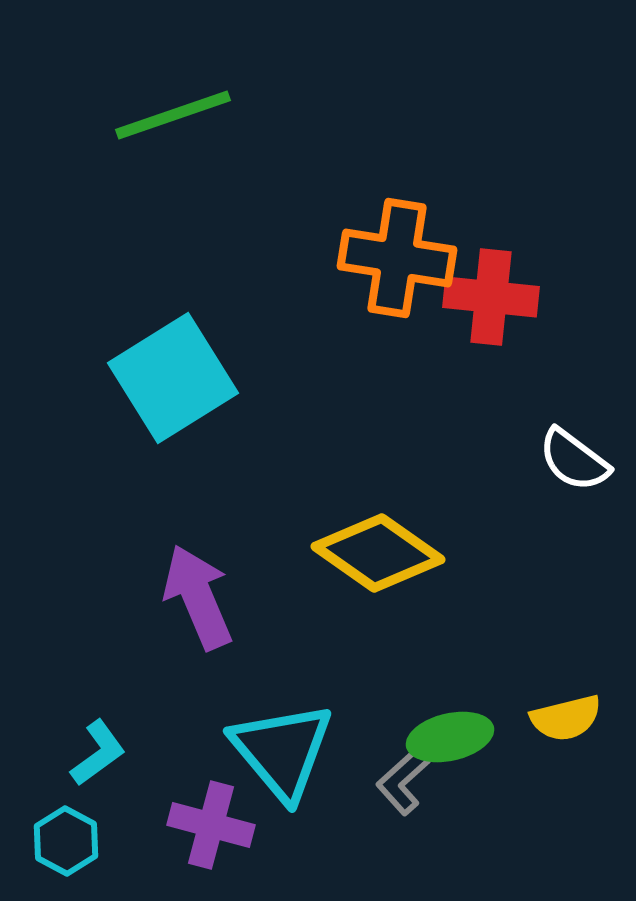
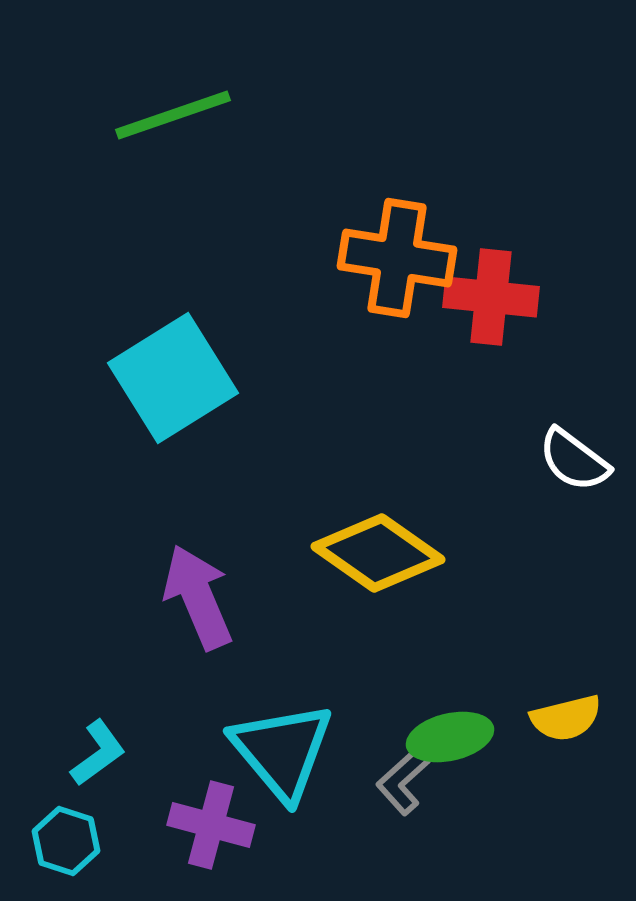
cyan hexagon: rotated 10 degrees counterclockwise
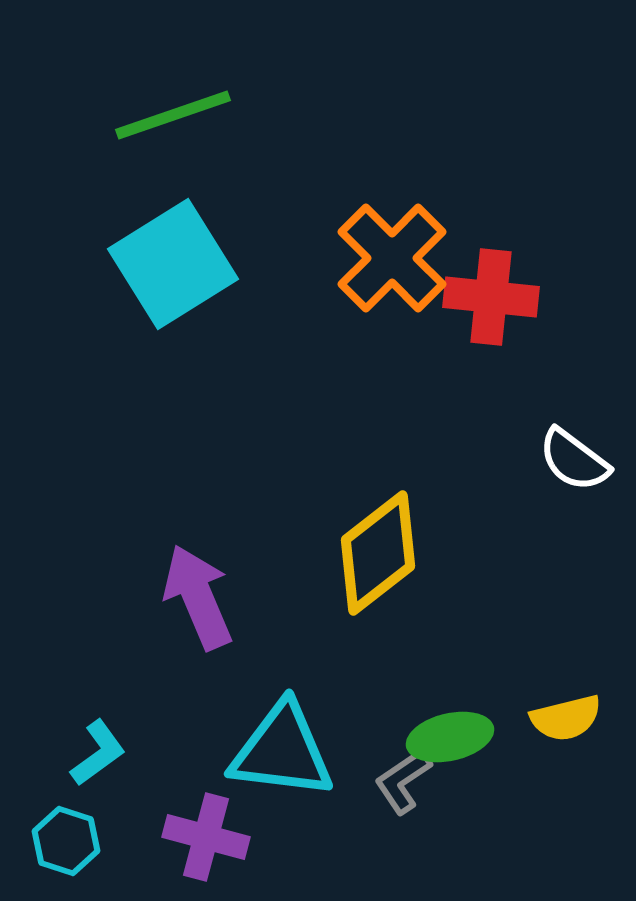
orange cross: moved 5 px left; rotated 36 degrees clockwise
cyan square: moved 114 px up
yellow diamond: rotated 73 degrees counterclockwise
cyan triangle: rotated 43 degrees counterclockwise
gray L-shape: rotated 8 degrees clockwise
purple cross: moved 5 px left, 12 px down
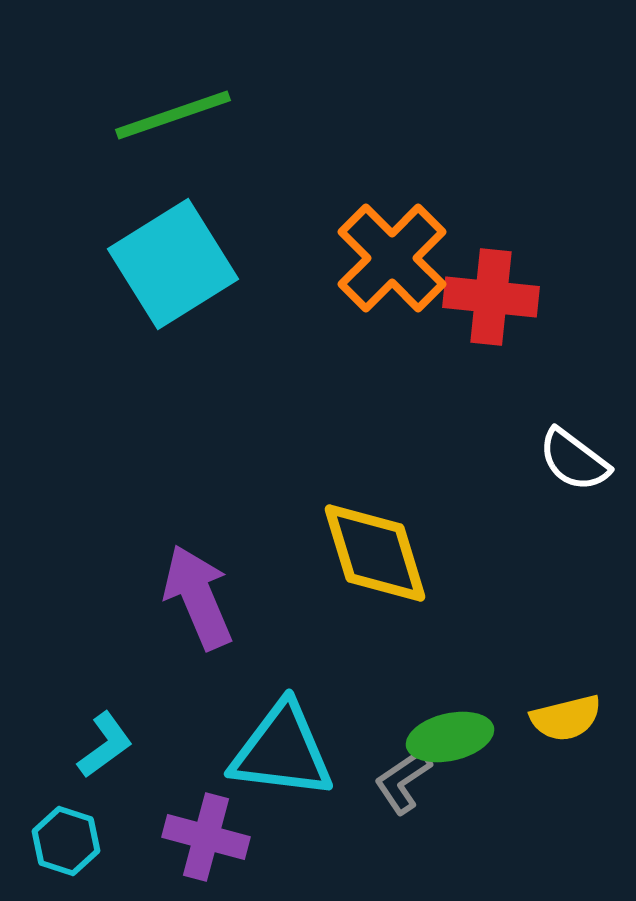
yellow diamond: moved 3 px left; rotated 69 degrees counterclockwise
cyan L-shape: moved 7 px right, 8 px up
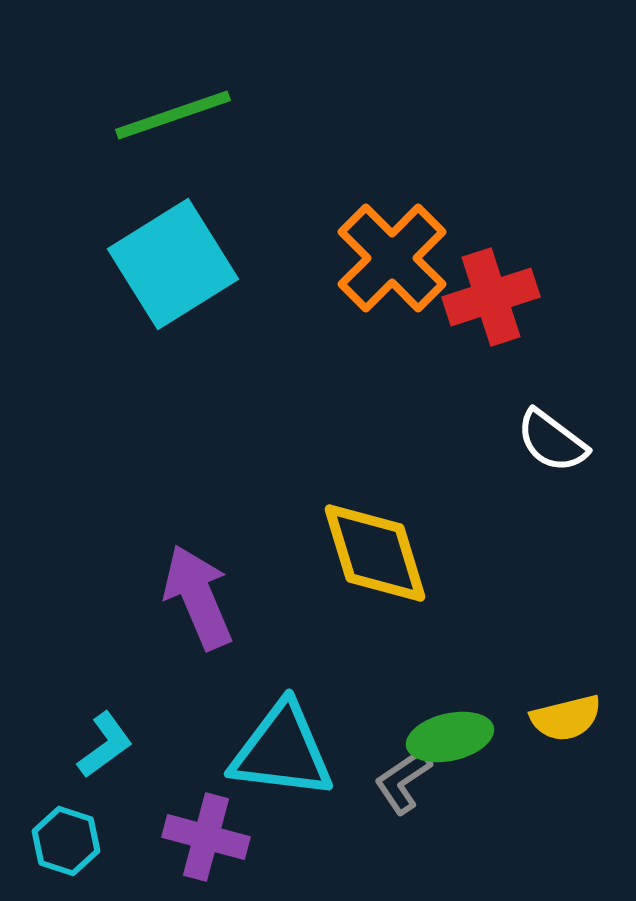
red cross: rotated 24 degrees counterclockwise
white semicircle: moved 22 px left, 19 px up
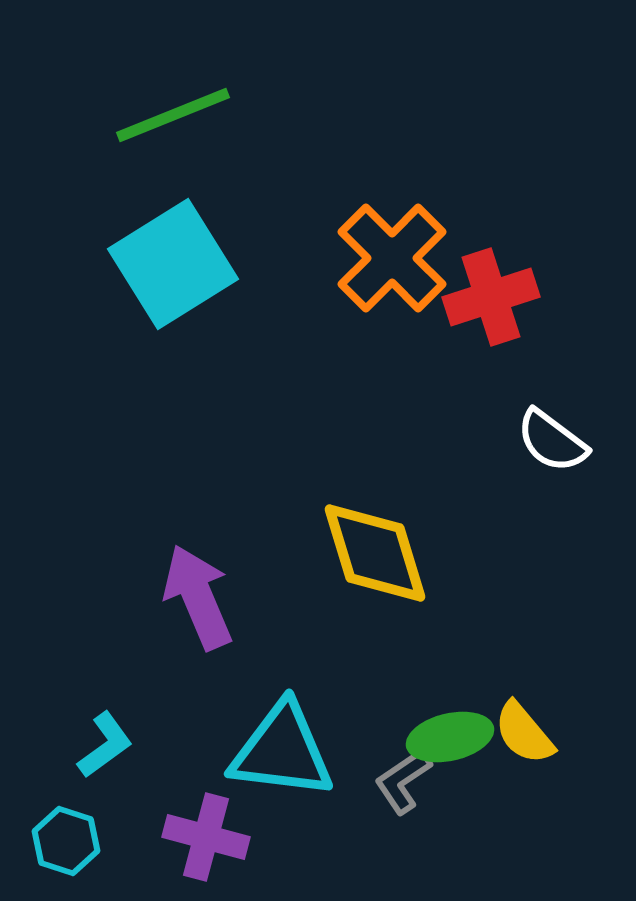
green line: rotated 3 degrees counterclockwise
yellow semicircle: moved 42 px left, 15 px down; rotated 64 degrees clockwise
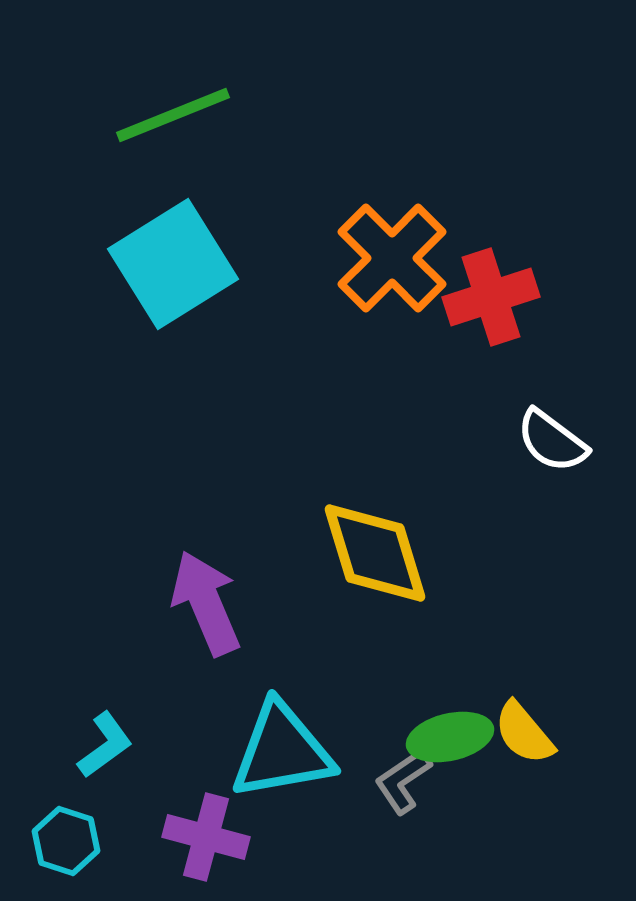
purple arrow: moved 8 px right, 6 px down
cyan triangle: rotated 17 degrees counterclockwise
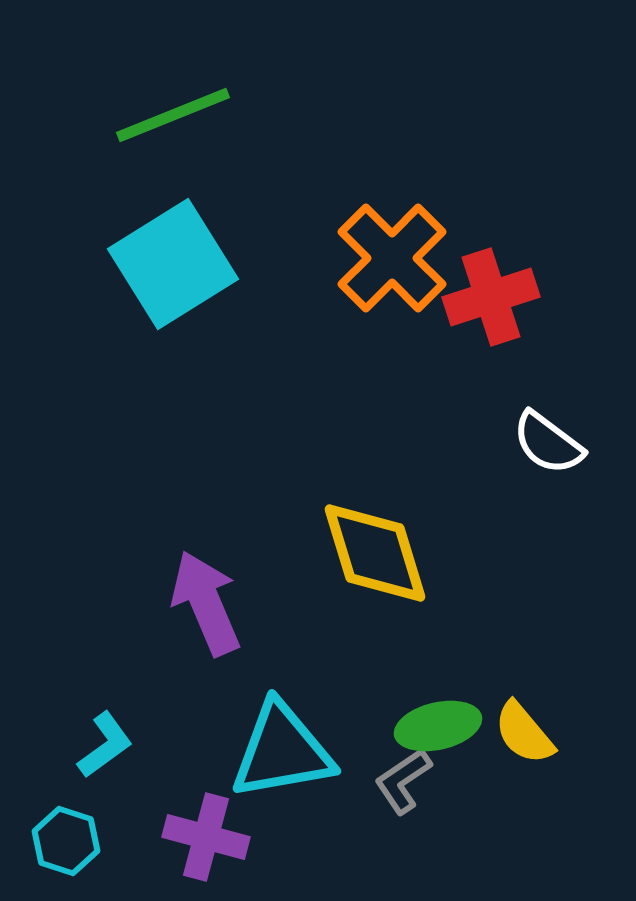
white semicircle: moved 4 px left, 2 px down
green ellipse: moved 12 px left, 11 px up
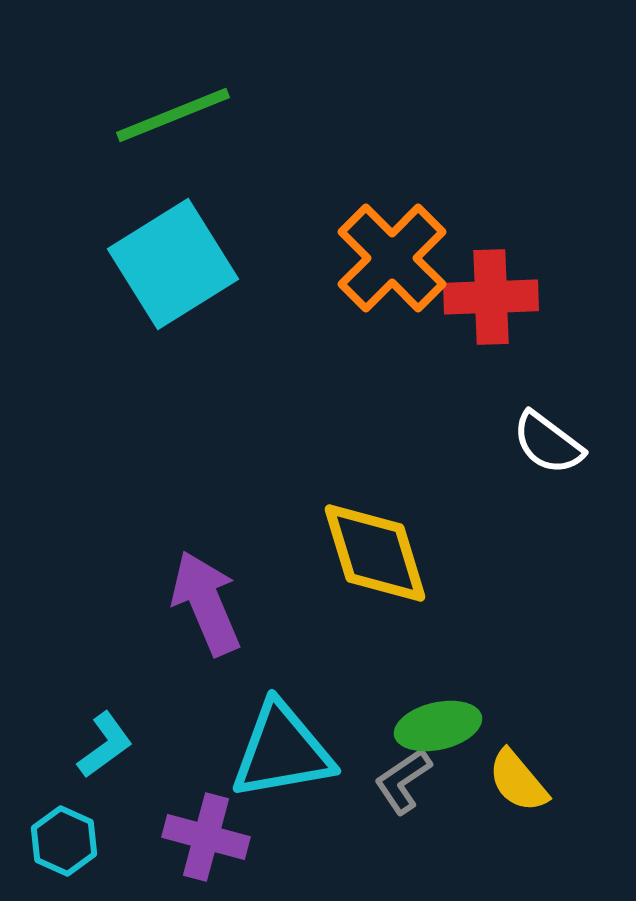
red cross: rotated 16 degrees clockwise
yellow semicircle: moved 6 px left, 48 px down
cyan hexagon: moved 2 px left; rotated 6 degrees clockwise
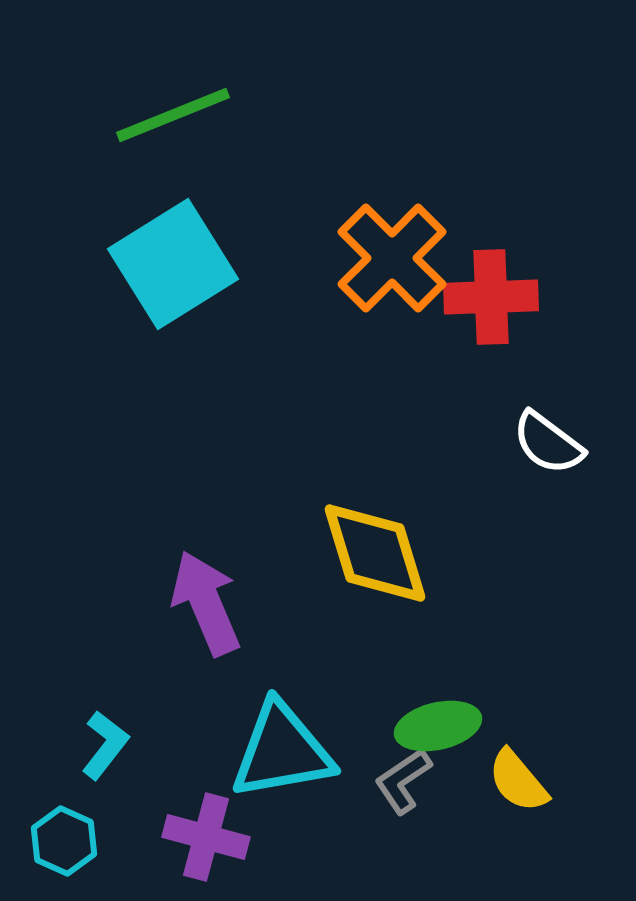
cyan L-shape: rotated 16 degrees counterclockwise
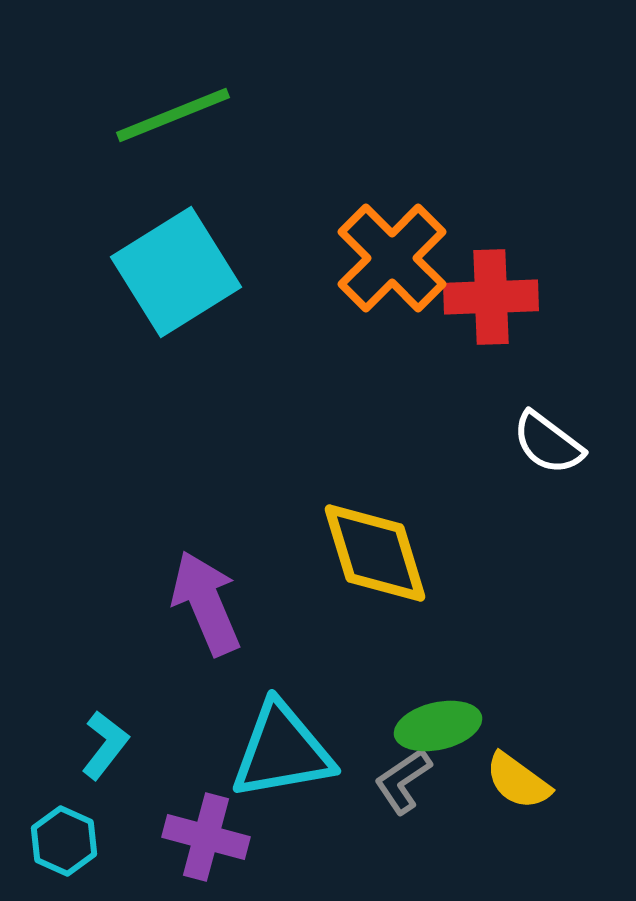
cyan square: moved 3 px right, 8 px down
yellow semicircle: rotated 14 degrees counterclockwise
